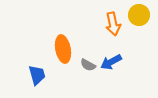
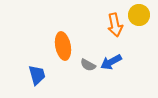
orange arrow: moved 2 px right, 1 px down
orange ellipse: moved 3 px up
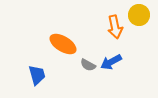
orange arrow: moved 2 px down
orange ellipse: moved 2 px up; rotated 48 degrees counterclockwise
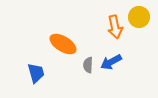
yellow circle: moved 2 px down
gray semicircle: rotated 63 degrees clockwise
blue trapezoid: moved 1 px left, 2 px up
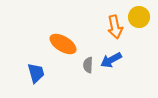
blue arrow: moved 2 px up
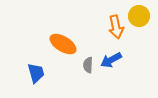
yellow circle: moved 1 px up
orange arrow: moved 1 px right
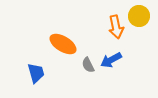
gray semicircle: rotated 28 degrees counterclockwise
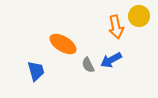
blue trapezoid: moved 2 px up
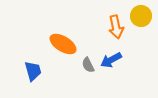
yellow circle: moved 2 px right
blue trapezoid: moved 3 px left
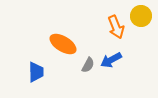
orange arrow: rotated 10 degrees counterclockwise
gray semicircle: rotated 126 degrees counterclockwise
blue trapezoid: moved 3 px right, 1 px down; rotated 15 degrees clockwise
